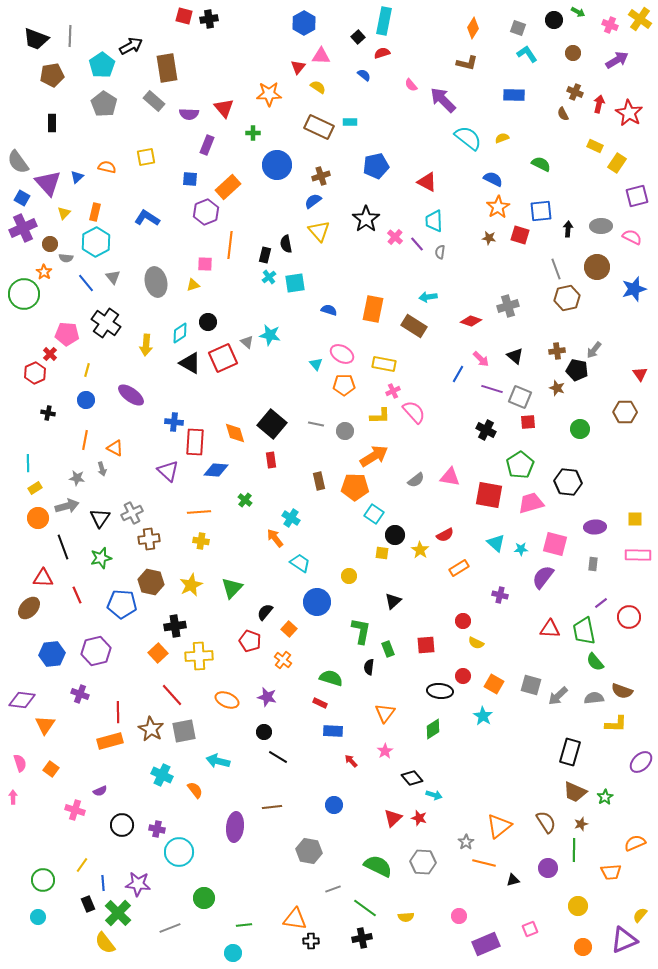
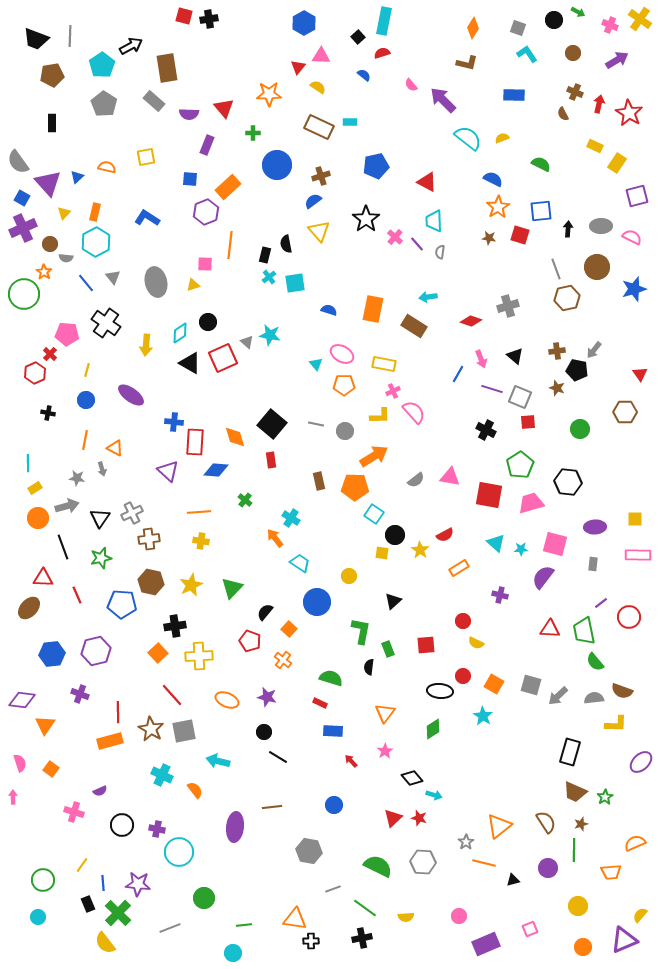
pink arrow at (481, 359): rotated 24 degrees clockwise
orange diamond at (235, 433): moved 4 px down
pink cross at (75, 810): moved 1 px left, 2 px down
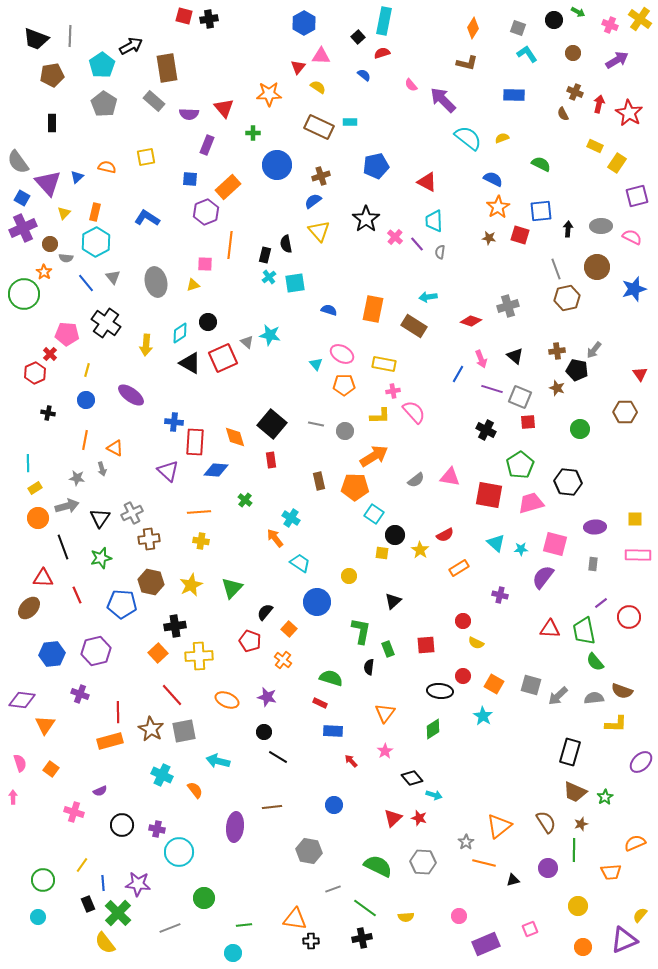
pink cross at (393, 391): rotated 16 degrees clockwise
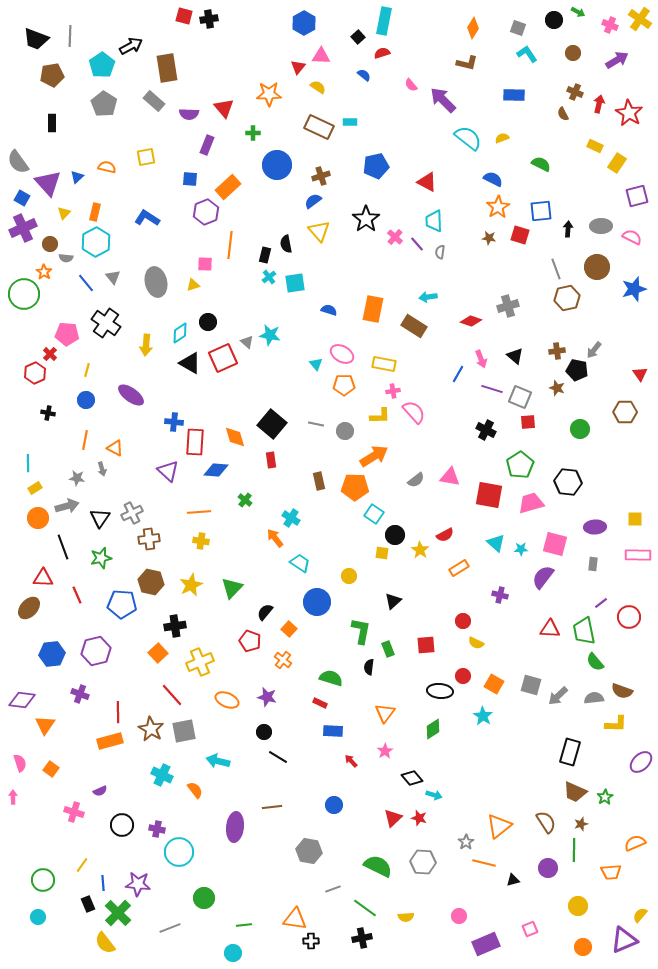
yellow cross at (199, 656): moved 1 px right, 6 px down; rotated 20 degrees counterclockwise
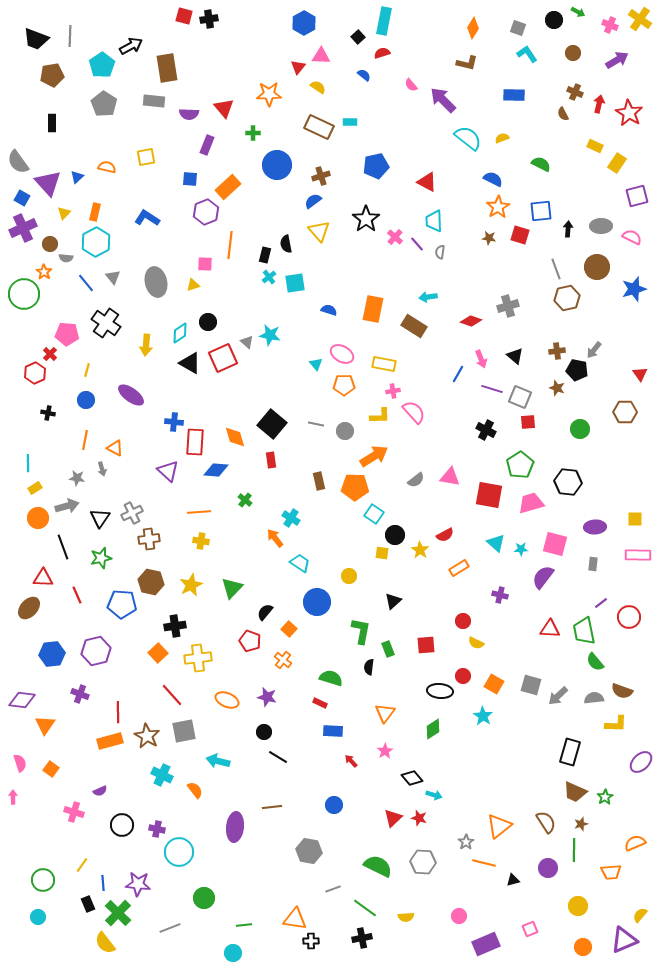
gray rectangle at (154, 101): rotated 35 degrees counterclockwise
yellow cross at (200, 662): moved 2 px left, 4 px up; rotated 16 degrees clockwise
brown star at (151, 729): moved 4 px left, 7 px down
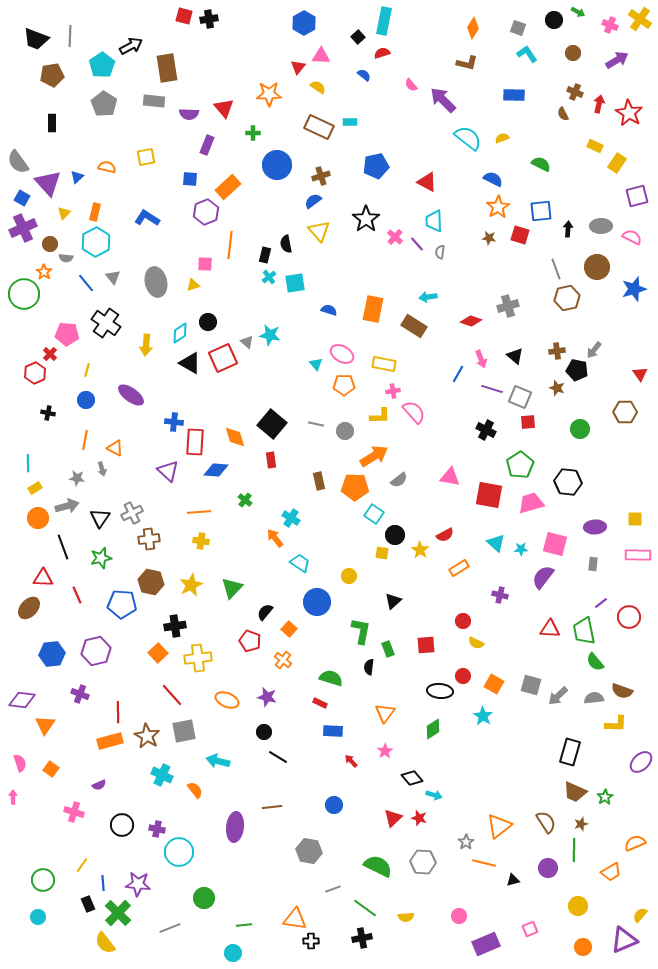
gray semicircle at (416, 480): moved 17 px left
purple semicircle at (100, 791): moved 1 px left, 6 px up
orange trapezoid at (611, 872): rotated 25 degrees counterclockwise
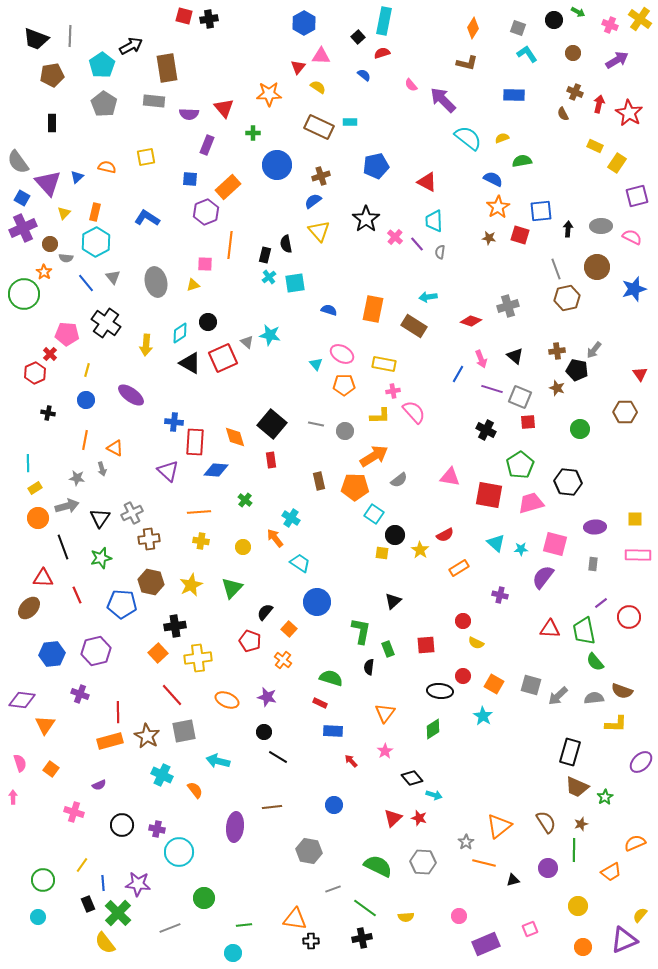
green semicircle at (541, 164): moved 19 px left, 3 px up; rotated 36 degrees counterclockwise
yellow circle at (349, 576): moved 106 px left, 29 px up
brown trapezoid at (575, 792): moved 2 px right, 5 px up
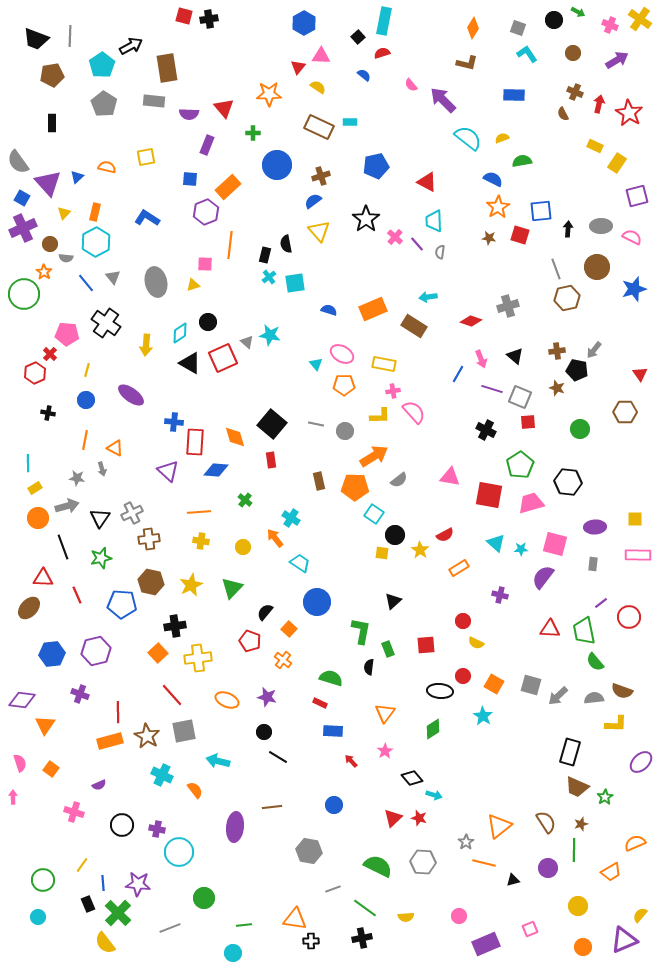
orange rectangle at (373, 309): rotated 56 degrees clockwise
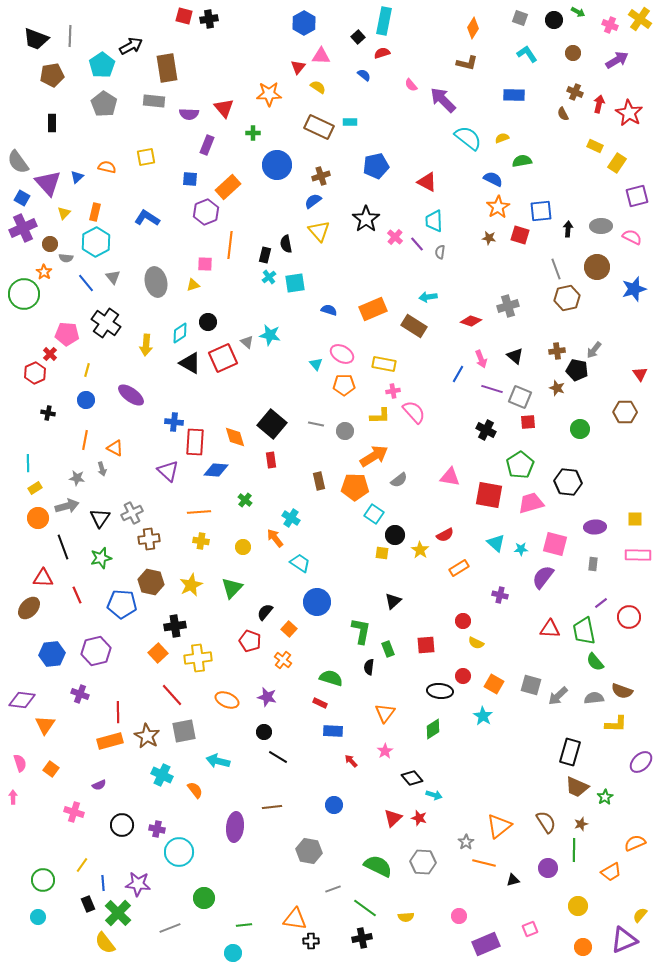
gray square at (518, 28): moved 2 px right, 10 px up
